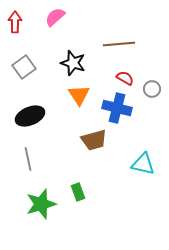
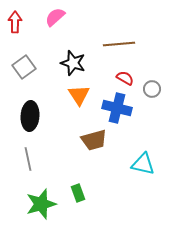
black ellipse: rotated 64 degrees counterclockwise
green rectangle: moved 1 px down
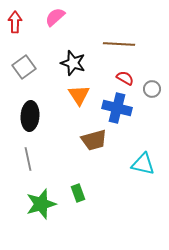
brown line: rotated 8 degrees clockwise
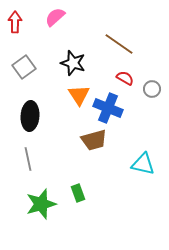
brown line: rotated 32 degrees clockwise
blue cross: moved 9 px left; rotated 8 degrees clockwise
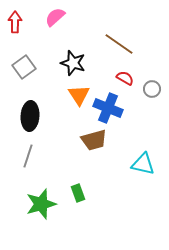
gray line: moved 3 px up; rotated 30 degrees clockwise
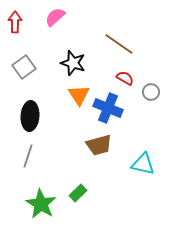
gray circle: moved 1 px left, 3 px down
brown trapezoid: moved 5 px right, 5 px down
green rectangle: rotated 66 degrees clockwise
green star: rotated 24 degrees counterclockwise
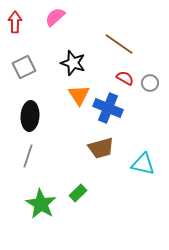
gray square: rotated 10 degrees clockwise
gray circle: moved 1 px left, 9 px up
brown trapezoid: moved 2 px right, 3 px down
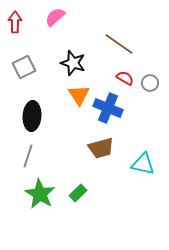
black ellipse: moved 2 px right
green star: moved 1 px left, 10 px up
